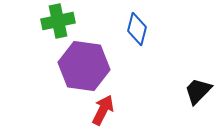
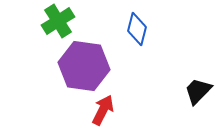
green cross: rotated 20 degrees counterclockwise
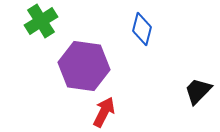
green cross: moved 17 px left
blue diamond: moved 5 px right
red arrow: moved 1 px right, 2 px down
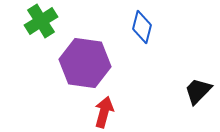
blue diamond: moved 2 px up
purple hexagon: moved 1 px right, 3 px up
red arrow: rotated 12 degrees counterclockwise
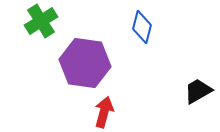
black trapezoid: rotated 16 degrees clockwise
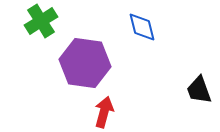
blue diamond: rotated 28 degrees counterclockwise
black trapezoid: moved 1 px right, 1 px up; rotated 80 degrees counterclockwise
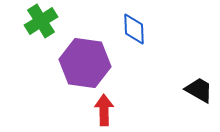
blue diamond: moved 8 px left, 2 px down; rotated 12 degrees clockwise
black trapezoid: rotated 140 degrees clockwise
red arrow: moved 2 px up; rotated 16 degrees counterclockwise
